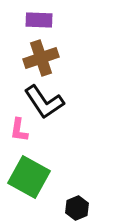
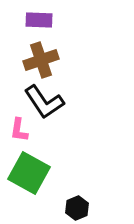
brown cross: moved 2 px down
green square: moved 4 px up
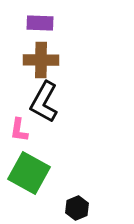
purple rectangle: moved 1 px right, 3 px down
brown cross: rotated 20 degrees clockwise
black L-shape: rotated 63 degrees clockwise
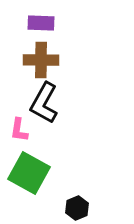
purple rectangle: moved 1 px right
black L-shape: moved 1 px down
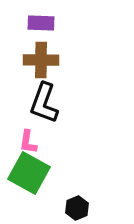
black L-shape: rotated 9 degrees counterclockwise
pink L-shape: moved 9 px right, 12 px down
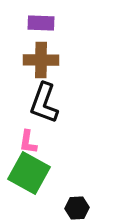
black hexagon: rotated 20 degrees clockwise
